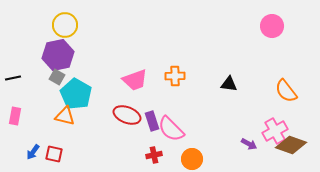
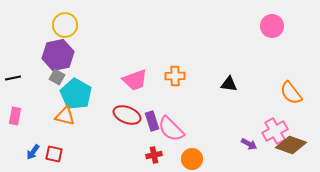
orange semicircle: moved 5 px right, 2 px down
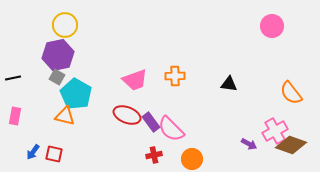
purple rectangle: moved 1 px left, 1 px down; rotated 18 degrees counterclockwise
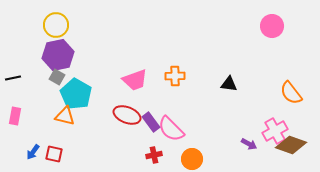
yellow circle: moved 9 px left
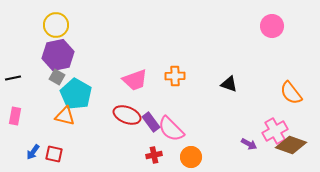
black triangle: rotated 12 degrees clockwise
orange circle: moved 1 px left, 2 px up
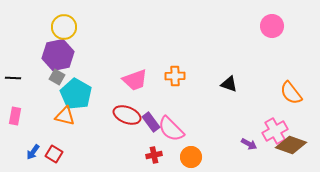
yellow circle: moved 8 px right, 2 px down
black line: rotated 14 degrees clockwise
red square: rotated 18 degrees clockwise
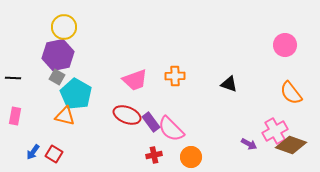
pink circle: moved 13 px right, 19 px down
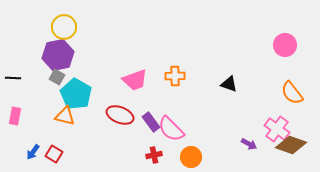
orange semicircle: moved 1 px right
red ellipse: moved 7 px left
pink cross: moved 2 px right, 2 px up; rotated 25 degrees counterclockwise
